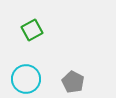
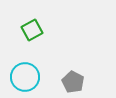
cyan circle: moved 1 px left, 2 px up
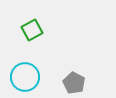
gray pentagon: moved 1 px right, 1 px down
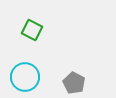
green square: rotated 35 degrees counterclockwise
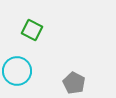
cyan circle: moved 8 px left, 6 px up
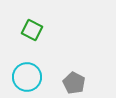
cyan circle: moved 10 px right, 6 px down
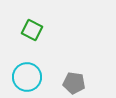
gray pentagon: rotated 20 degrees counterclockwise
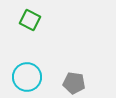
green square: moved 2 px left, 10 px up
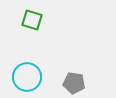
green square: moved 2 px right; rotated 10 degrees counterclockwise
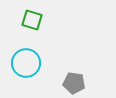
cyan circle: moved 1 px left, 14 px up
